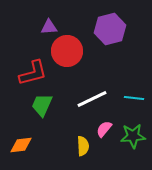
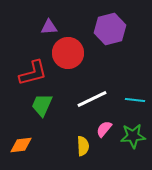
red circle: moved 1 px right, 2 px down
cyan line: moved 1 px right, 2 px down
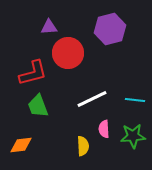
green trapezoid: moved 4 px left, 1 px down; rotated 45 degrees counterclockwise
pink semicircle: rotated 42 degrees counterclockwise
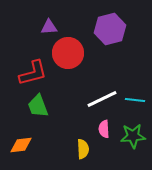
white line: moved 10 px right
yellow semicircle: moved 3 px down
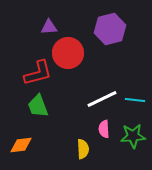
red L-shape: moved 5 px right
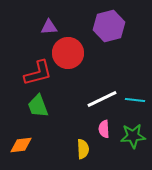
purple hexagon: moved 1 px left, 3 px up
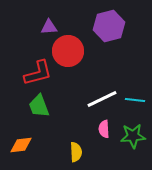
red circle: moved 2 px up
green trapezoid: moved 1 px right
yellow semicircle: moved 7 px left, 3 px down
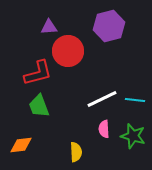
green star: rotated 20 degrees clockwise
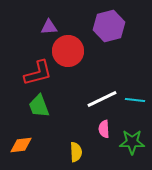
green star: moved 1 px left, 6 px down; rotated 15 degrees counterclockwise
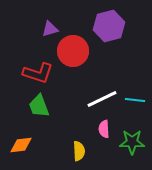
purple triangle: moved 1 px right, 2 px down; rotated 12 degrees counterclockwise
red circle: moved 5 px right
red L-shape: rotated 32 degrees clockwise
yellow semicircle: moved 3 px right, 1 px up
